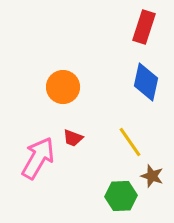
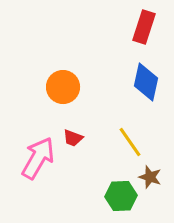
brown star: moved 2 px left, 1 px down
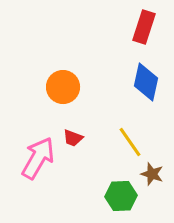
brown star: moved 2 px right, 3 px up
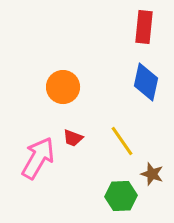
red rectangle: rotated 12 degrees counterclockwise
yellow line: moved 8 px left, 1 px up
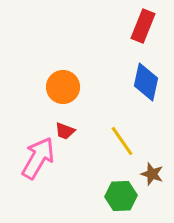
red rectangle: moved 1 px left, 1 px up; rotated 16 degrees clockwise
red trapezoid: moved 8 px left, 7 px up
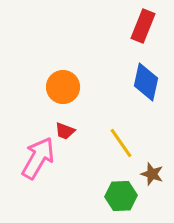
yellow line: moved 1 px left, 2 px down
